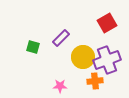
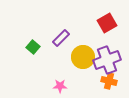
green square: rotated 24 degrees clockwise
orange cross: moved 14 px right; rotated 21 degrees clockwise
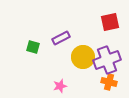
red square: moved 3 px right, 1 px up; rotated 18 degrees clockwise
purple rectangle: rotated 18 degrees clockwise
green square: rotated 24 degrees counterclockwise
orange cross: moved 1 px down
pink star: rotated 16 degrees counterclockwise
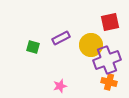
yellow circle: moved 8 px right, 12 px up
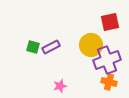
purple rectangle: moved 10 px left, 9 px down
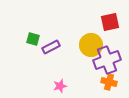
green square: moved 8 px up
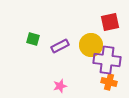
purple rectangle: moved 9 px right, 1 px up
purple cross: rotated 28 degrees clockwise
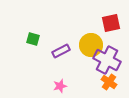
red square: moved 1 px right, 1 px down
purple rectangle: moved 1 px right, 5 px down
purple cross: rotated 20 degrees clockwise
orange cross: rotated 21 degrees clockwise
